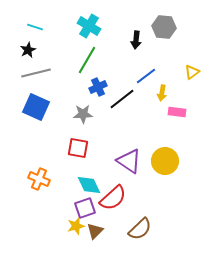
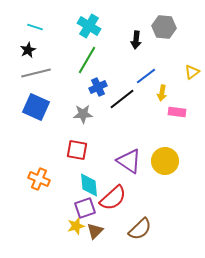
red square: moved 1 px left, 2 px down
cyan diamond: rotated 20 degrees clockwise
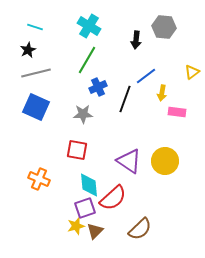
black line: moved 3 px right; rotated 32 degrees counterclockwise
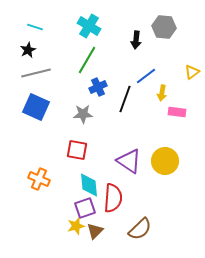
red semicircle: rotated 44 degrees counterclockwise
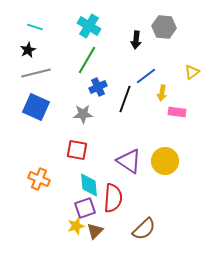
brown semicircle: moved 4 px right
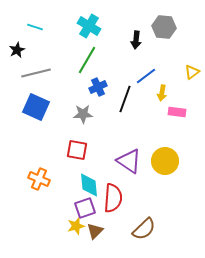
black star: moved 11 px left
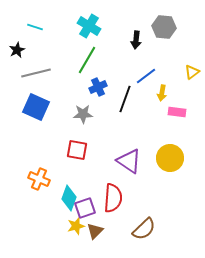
yellow circle: moved 5 px right, 3 px up
cyan diamond: moved 20 px left, 13 px down; rotated 25 degrees clockwise
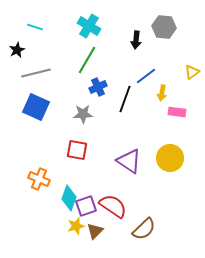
red semicircle: moved 8 px down; rotated 60 degrees counterclockwise
purple square: moved 1 px right, 2 px up
